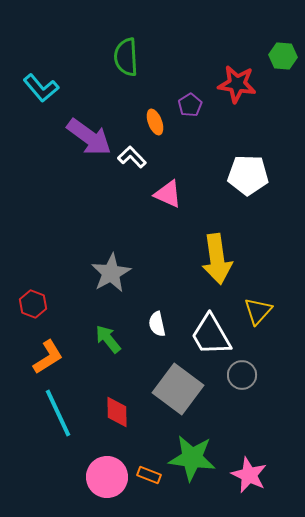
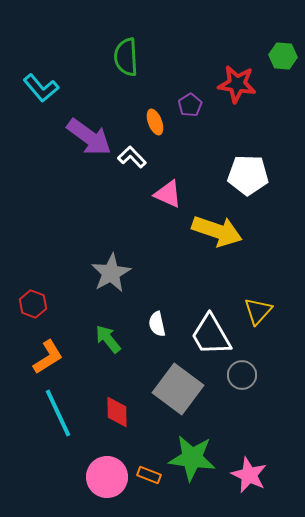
yellow arrow: moved 28 px up; rotated 63 degrees counterclockwise
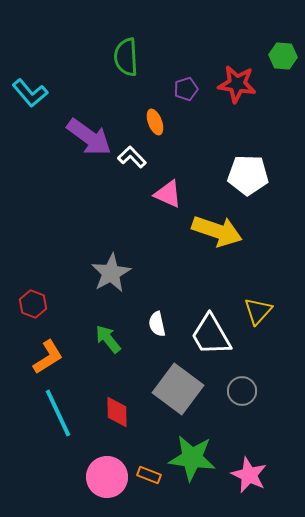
cyan L-shape: moved 11 px left, 5 px down
purple pentagon: moved 4 px left, 16 px up; rotated 15 degrees clockwise
gray circle: moved 16 px down
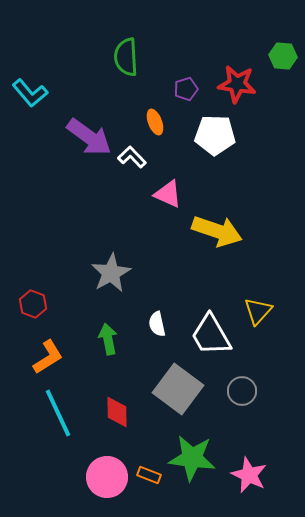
white pentagon: moved 33 px left, 40 px up
green arrow: rotated 28 degrees clockwise
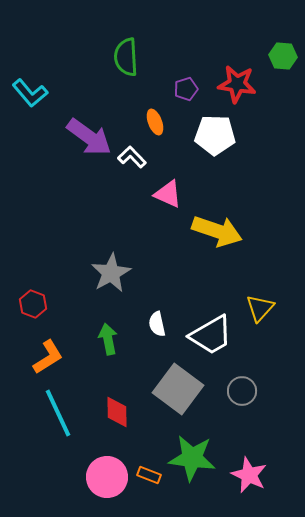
yellow triangle: moved 2 px right, 3 px up
white trapezoid: rotated 90 degrees counterclockwise
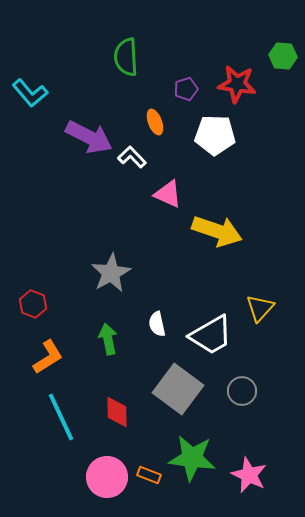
purple arrow: rotated 9 degrees counterclockwise
cyan line: moved 3 px right, 4 px down
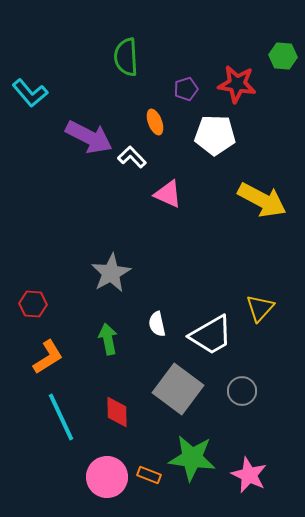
yellow arrow: moved 45 px right, 31 px up; rotated 9 degrees clockwise
red hexagon: rotated 16 degrees counterclockwise
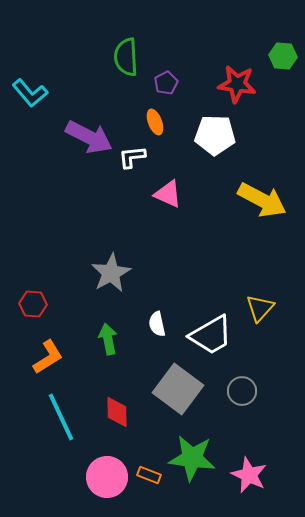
purple pentagon: moved 20 px left, 6 px up; rotated 10 degrees counterclockwise
white L-shape: rotated 52 degrees counterclockwise
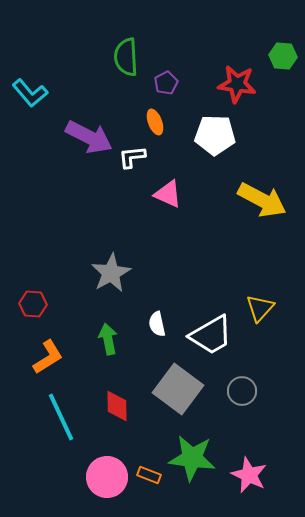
red diamond: moved 6 px up
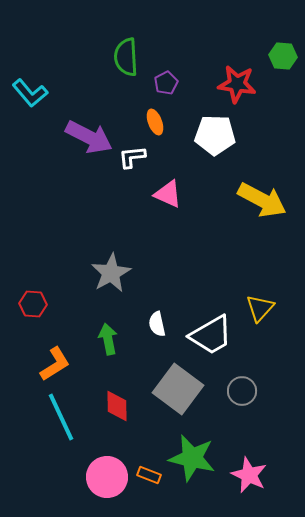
orange L-shape: moved 7 px right, 7 px down
green star: rotated 6 degrees clockwise
